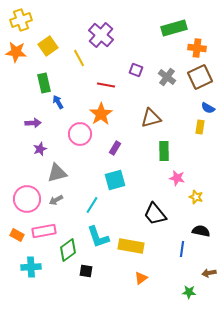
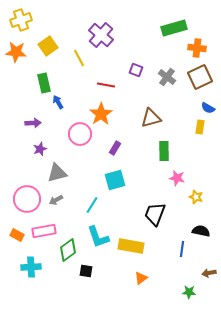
black trapezoid at (155, 214): rotated 60 degrees clockwise
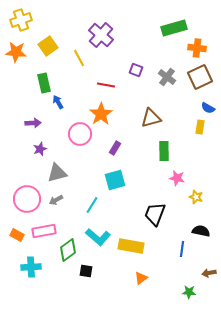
cyan L-shape at (98, 237): rotated 30 degrees counterclockwise
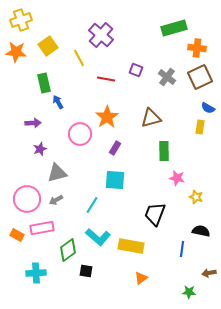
red line at (106, 85): moved 6 px up
orange star at (101, 114): moved 6 px right, 3 px down
cyan square at (115, 180): rotated 20 degrees clockwise
pink rectangle at (44, 231): moved 2 px left, 3 px up
cyan cross at (31, 267): moved 5 px right, 6 px down
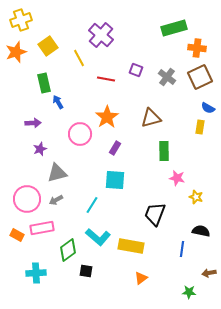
orange star at (16, 52): rotated 25 degrees counterclockwise
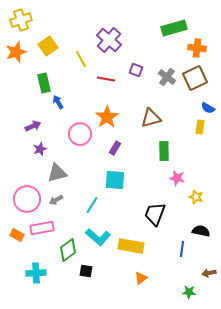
purple cross at (101, 35): moved 8 px right, 5 px down
yellow line at (79, 58): moved 2 px right, 1 px down
brown square at (200, 77): moved 5 px left, 1 px down
purple arrow at (33, 123): moved 3 px down; rotated 21 degrees counterclockwise
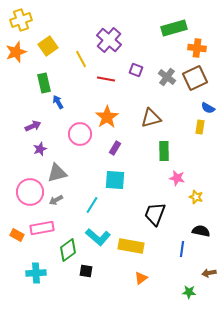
pink circle at (27, 199): moved 3 px right, 7 px up
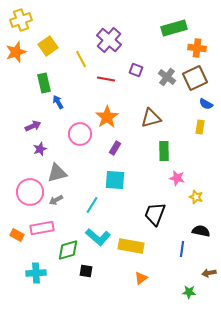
blue semicircle at (208, 108): moved 2 px left, 4 px up
green diamond at (68, 250): rotated 20 degrees clockwise
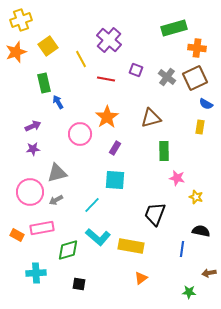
purple star at (40, 149): moved 7 px left; rotated 16 degrees clockwise
cyan line at (92, 205): rotated 12 degrees clockwise
black square at (86, 271): moved 7 px left, 13 px down
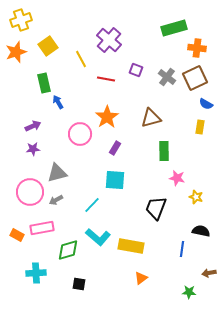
black trapezoid at (155, 214): moved 1 px right, 6 px up
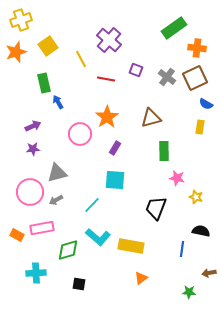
green rectangle at (174, 28): rotated 20 degrees counterclockwise
